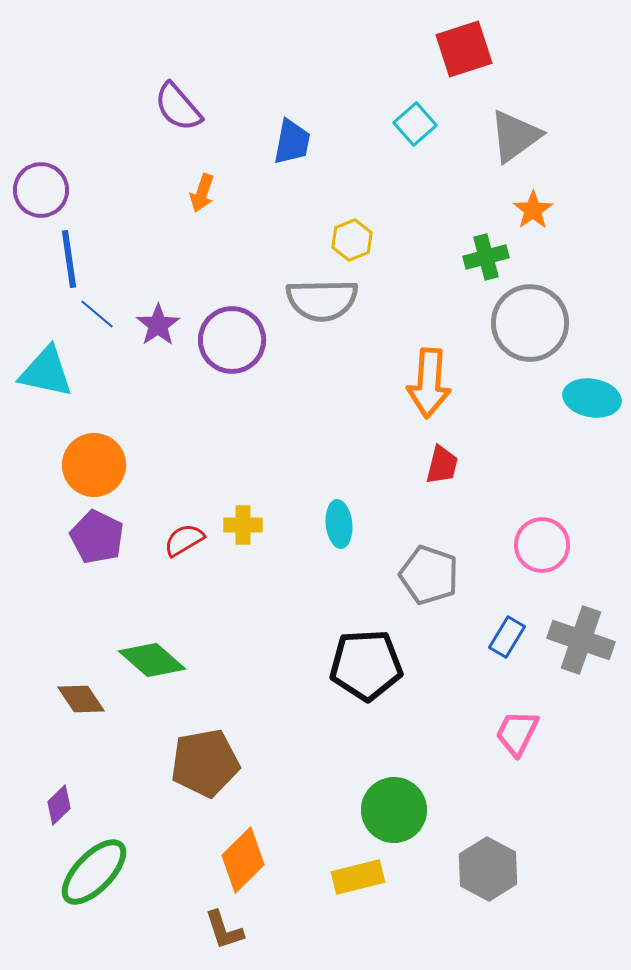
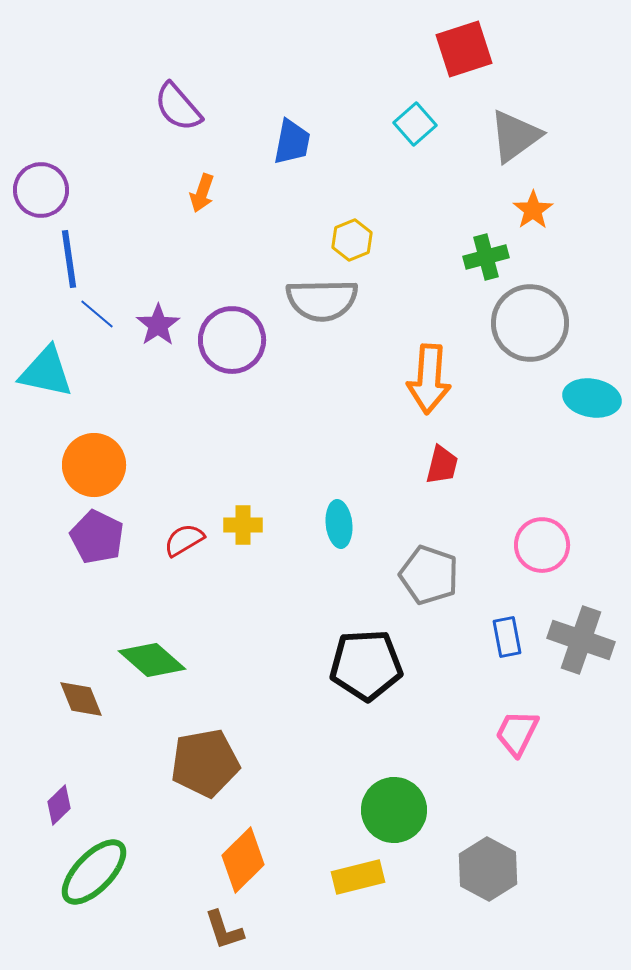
orange arrow at (429, 383): moved 4 px up
blue rectangle at (507, 637): rotated 42 degrees counterclockwise
brown diamond at (81, 699): rotated 12 degrees clockwise
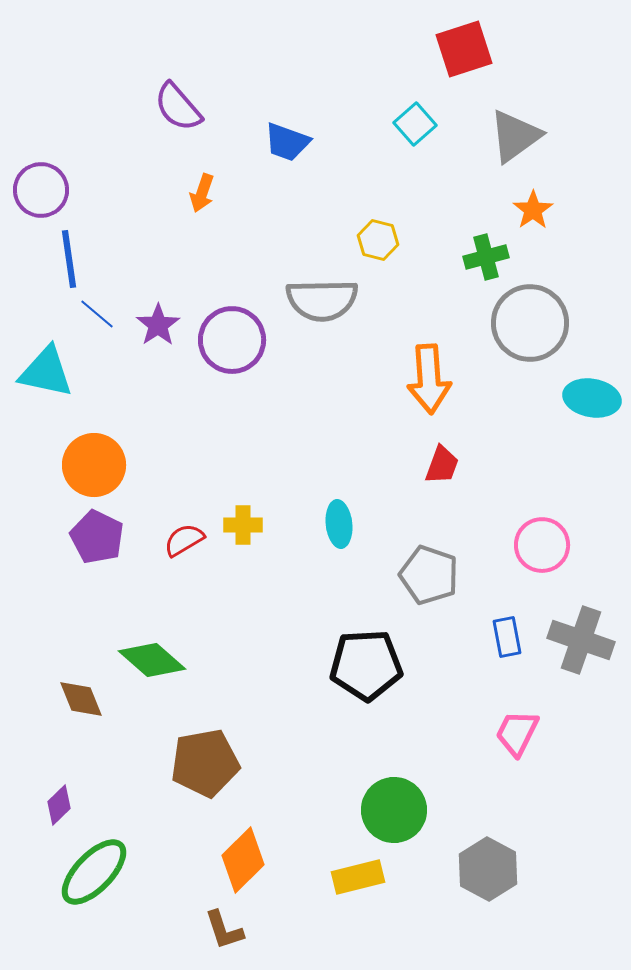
blue trapezoid at (292, 142): moved 5 px left; rotated 99 degrees clockwise
yellow hexagon at (352, 240): moved 26 px right; rotated 24 degrees counterclockwise
orange arrow at (429, 379): rotated 8 degrees counterclockwise
red trapezoid at (442, 465): rotated 6 degrees clockwise
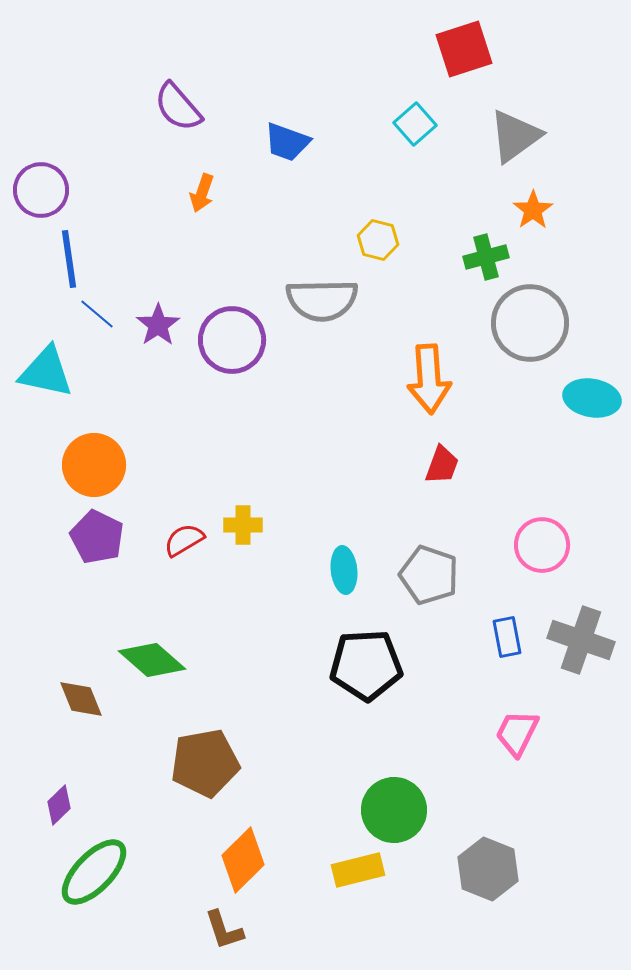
cyan ellipse at (339, 524): moved 5 px right, 46 px down
gray hexagon at (488, 869): rotated 6 degrees counterclockwise
yellow rectangle at (358, 877): moved 7 px up
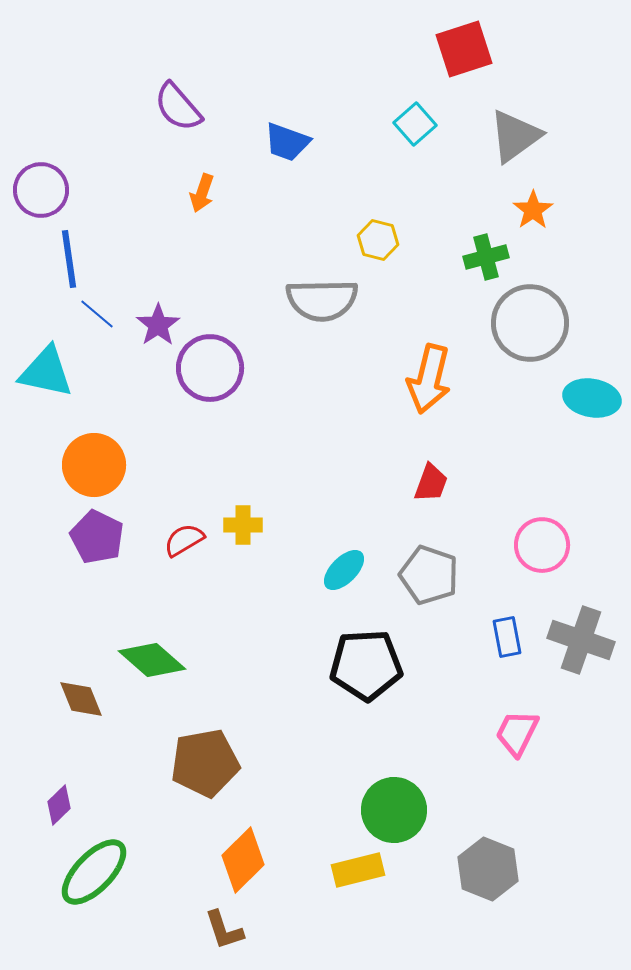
purple circle at (232, 340): moved 22 px left, 28 px down
orange arrow at (429, 379): rotated 18 degrees clockwise
red trapezoid at (442, 465): moved 11 px left, 18 px down
cyan ellipse at (344, 570): rotated 51 degrees clockwise
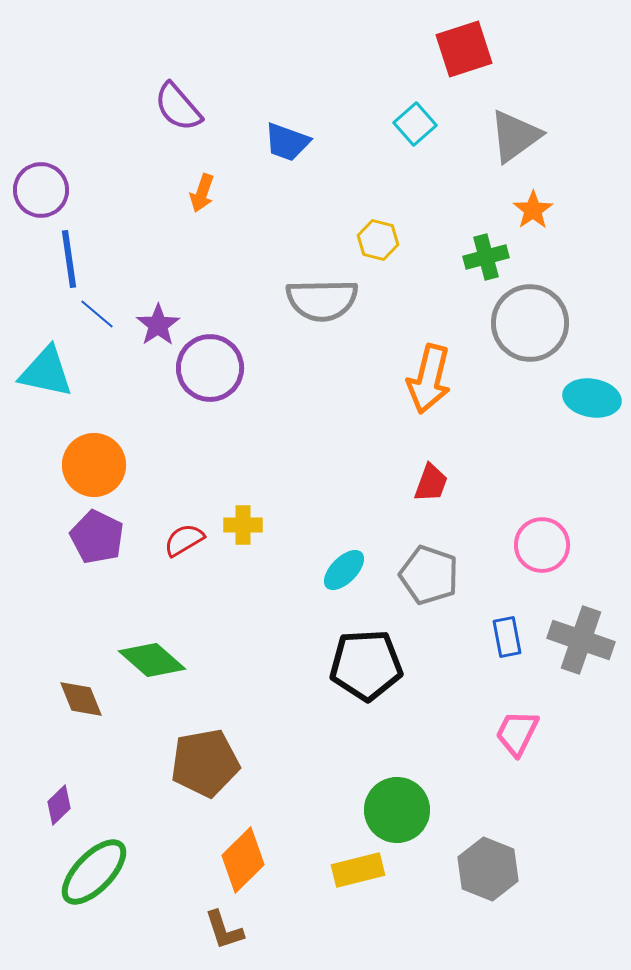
green circle at (394, 810): moved 3 px right
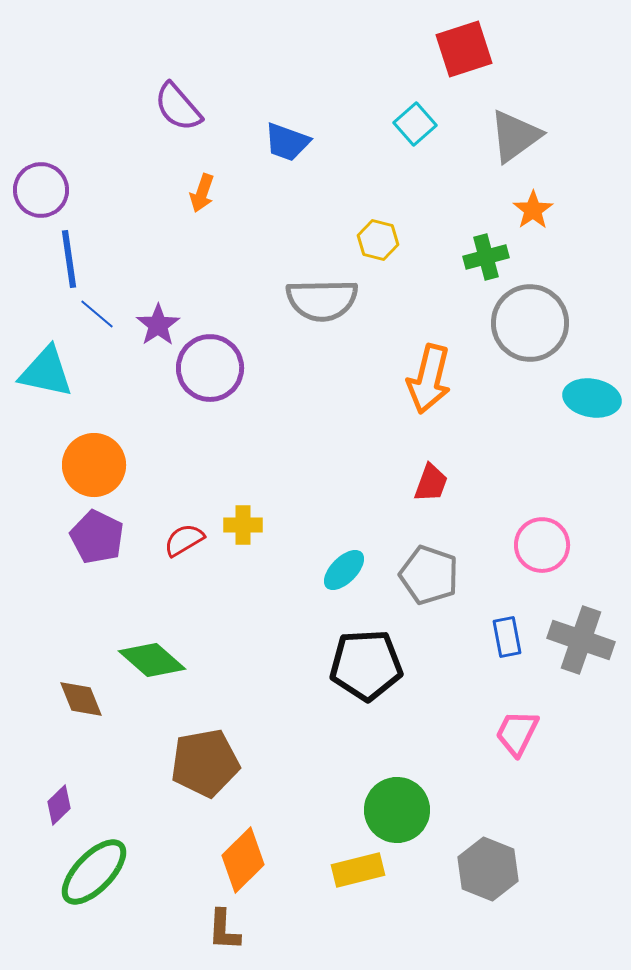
brown L-shape at (224, 930): rotated 21 degrees clockwise
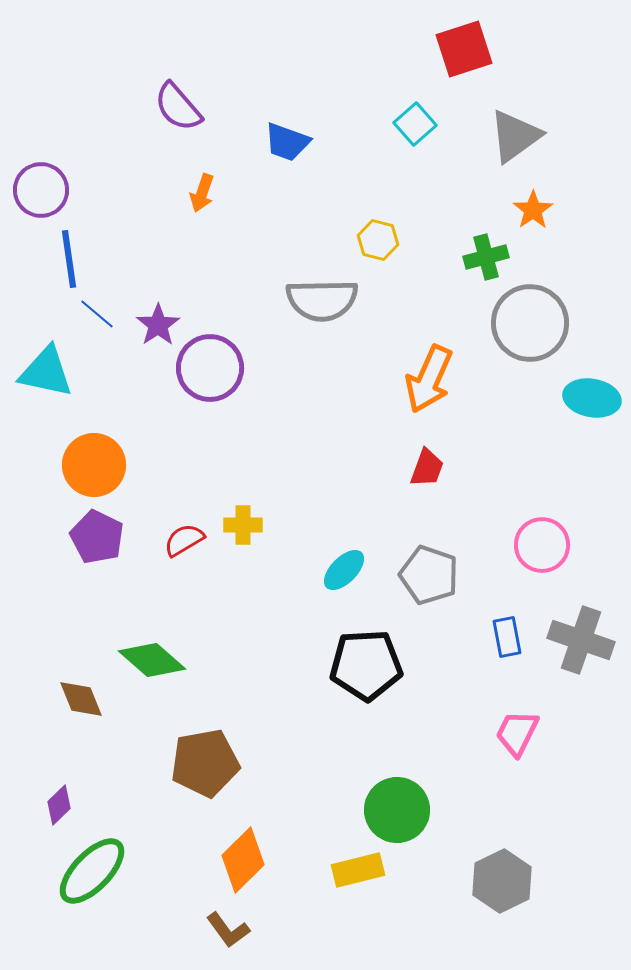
orange arrow at (429, 379): rotated 10 degrees clockwise
red trapezoid at (431, 483): moved 4 px left, 15 px up
gray hexagon at (488, 869): moved 14 px right, 12 px down; rotated 12 degrees clockwise
green ellipse at (94, 872): moved 2 px left, 1 px up
brown L-shape at (224, 930): moved 4 px right; rotated 39 degrees counterclockwise
